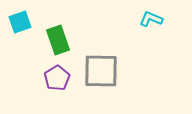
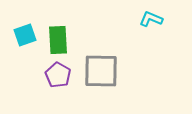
cyan square: moved 5 px right, 13 px down
green rectangle: rotated 16 degrees clockwise
purple pentagon: moved 1 px right, 3 px up; rotated 10 degrees counterclockwise
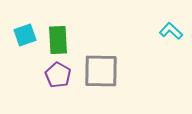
cyan L-shape: moved 20 px right, 12 px down; rotated 20 degrees clockwise
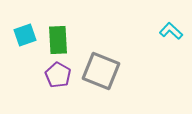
gray square: rotated 21 degrees clockwise
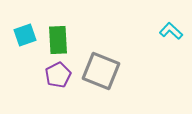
purple pentagon: rotated 15 degrees clockwise
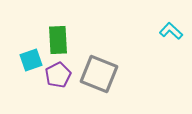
cyan square: moved 6 px right, 25 px down
gray square: moved 2 px left, 3 px down
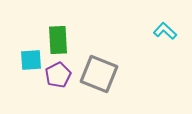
cyan L-shape: moved 6 px left
cyan square: rotated 15 degrees clockwise
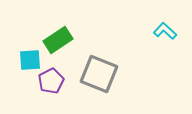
green rectangle: rotated 60 degrees clockwise
cyan square: moved 1 px left
purple pentagon: moved 7 px left, 6 px down
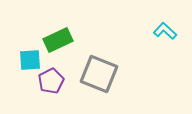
green rectangle: rotated 8 degrees clockwise
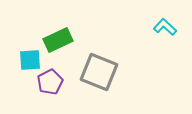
cyan L-shape: moved 4 px up
gray square: moved 2 px up
purple pentagon: moved 1 px left, 1 px down
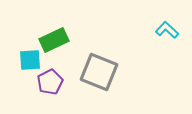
cyan L-shape: moved 2 px right, 3 px down
green rectangle: moved 4 px left
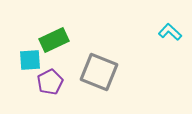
cyan L-shape: moved 3 px right, 2 px down
